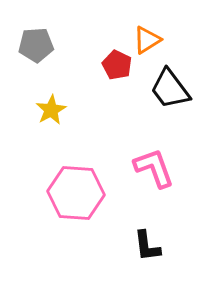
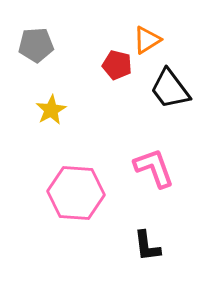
red pentagon: rotated 12 degrees counterclockwise
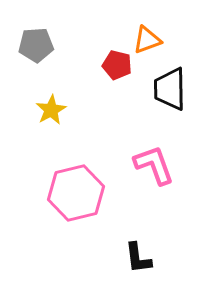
orange triangle: rotated 12 degrees clockwise
black trapezoid: rotated 36 degrees clockwise
pink L-shape: moved 3 px up
pink hexagon: rotated 18 degrees counterclockwise
black L-shape: moved 9 px left, 12 px down
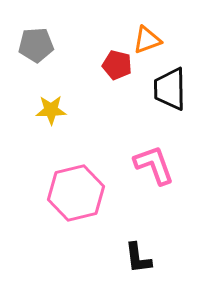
yellow star: rotated 28 degrees clockwise
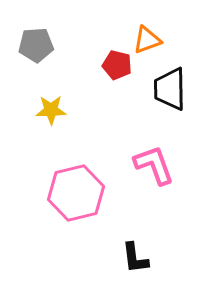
black L-shape: moved 3 px left
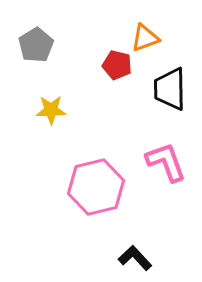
orange triangle: moved 2 px left, 2 px up
gray pentagon: rotated 28 degrees counterclockwise
pink L-shape: moved 12 px right, 3 px up
pink hexagon: moved 20 px right, 6 px up
black L-shape: rotated 144 degrees clockwise
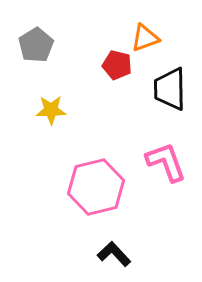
black L-shape: moved 21 px left, 4 px up
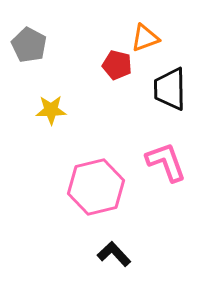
gray pentagon: moved 7 px left; rotated 12 degrees counterclockwise
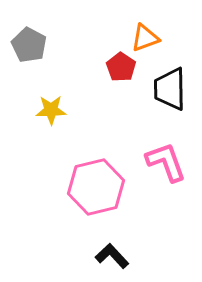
red pentagon: moved 4 px right, 2 px down; rotated 20 degrees clockwise
black L-shape: moved 2 px left, 2 px down
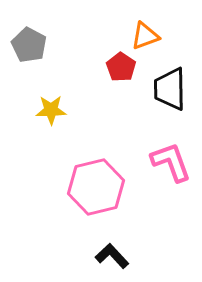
orange triangle: moved 2 px up
pink L-shape: moved 5 px right
